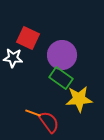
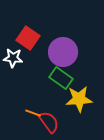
red square: rotated 10 degrees clockwise
purple circle: moved 1 px right, 3 px up
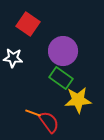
red square: moved 14 px up
purple circle: moved 1 px up
yellow star: moved 1 px left, 1 px down
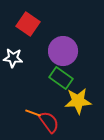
yellow star: moved 1 px down
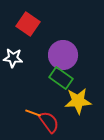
purple circle: moved 4 px down
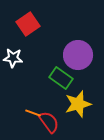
red square: rotated 20 degrees clockwise
purple circle: moved 15 px right
yellow star: moved 3 px down; rotated 12 degrees counterclockwise
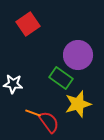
white star: moved 26 px down
